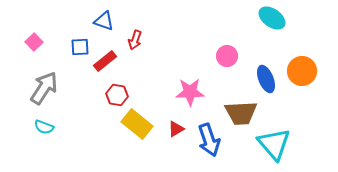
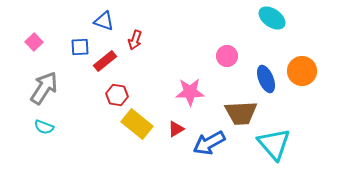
blue arrow: moved 3 px down; rotated 80 degrees clockwise
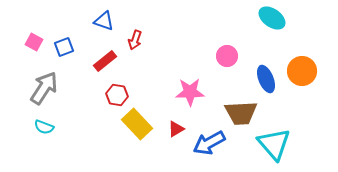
pink square: rotated 18 degrees counterclockwise
blue square: moved 16 px left; rotated 18 degrees counterclockwise
yellow rectangle: rotated 8 degrees clockwise
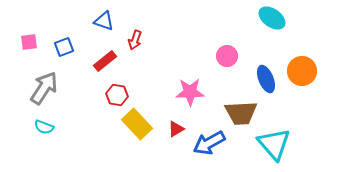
pink square: moved 5 px left; rotated 36 degrees counterclockwise
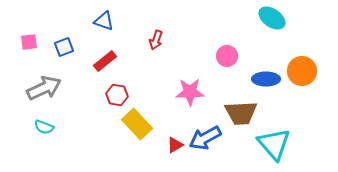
red arrow: moved 21 px right
blue ellipse: rotated 68 degrees counterclockwise
gray arrow: rotated 32 degrees clockwise
red triangle: moved 1 px left, 16 px down
blue arrow: moved 4 px left, 5 px up
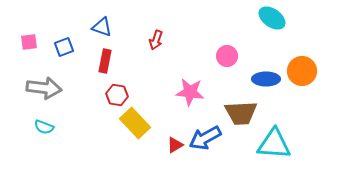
blue triangle: moved 2 px left, 6 px down
red rectangle: rotated 40 degrees counterclockwise
gray arrow: rotated 32 degrees clockwise
pink star: rotated 8 degrees clockwise
yellow rectangle: moved 2 px left, 1 px up
cyan triangle: rotated 45 degrees counterclockwise
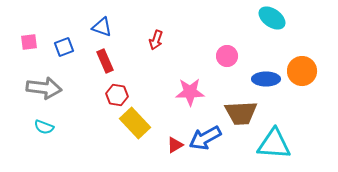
red rectangle: rotated 35 degrees counterclockwise
pink star: rotated 8 degrees counterclockwise
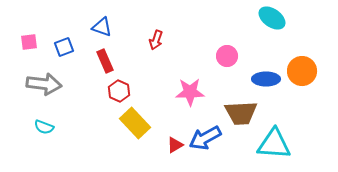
gray arrow: moved 4 px up
red hexagon: moved 2 px right, 4 px up; rotated 15 degrees clockwise
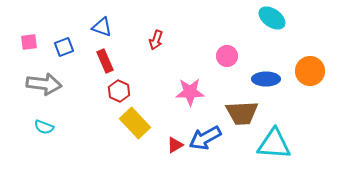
orange circle: moved 8 px right
brown trapezoid: moved 1 px right
